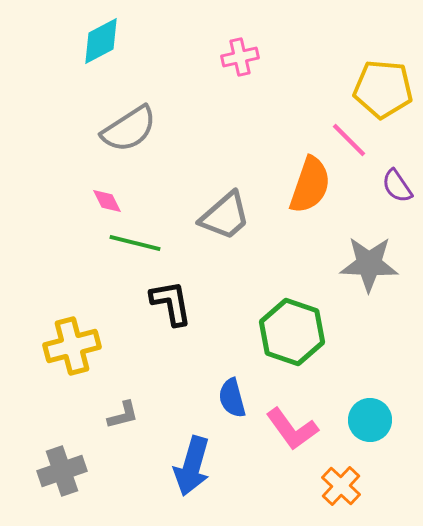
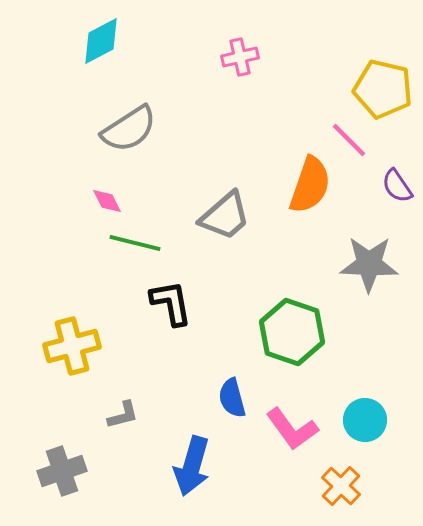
yellow pentagon: rotated 8 degrees clockwise
cyan circle: moved 5 px left
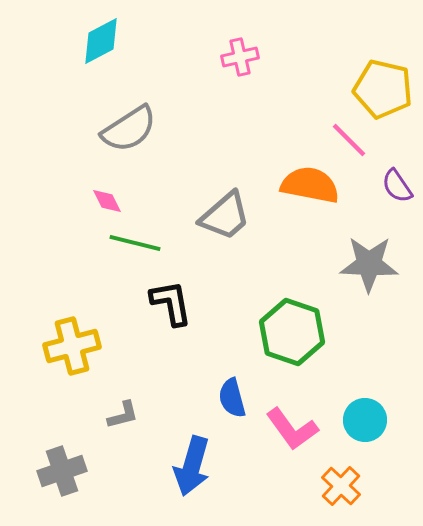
orange semicircle: rotated 98 degrees counterclockwise
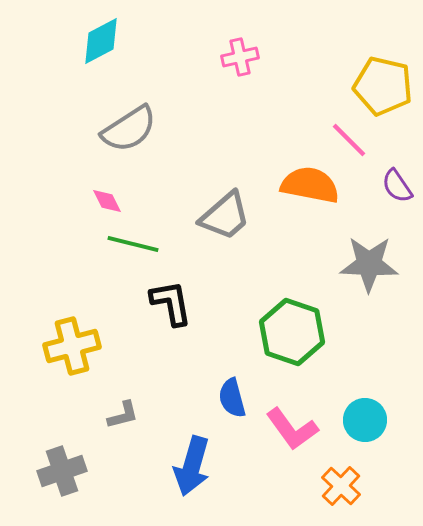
yellow pentagon: moved 3 px up
green line: moved 2 px left, 1 px down
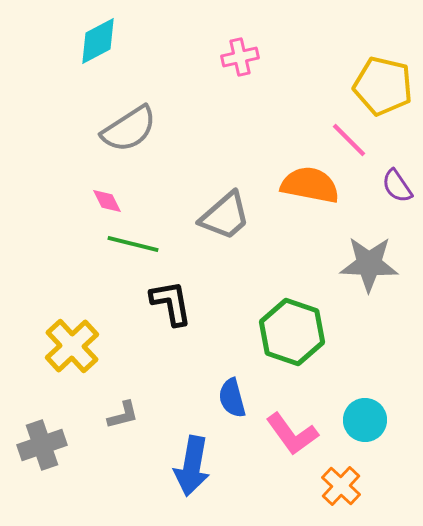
cyan diamond: moved 3 px left
yellow cross: rotated 28 degrees counterclockwise
pink L-shape: moved 5 px down
blue arrow: rotated 6 degrees counterclockwise
gray cross: moved 20 px left, 26 px up
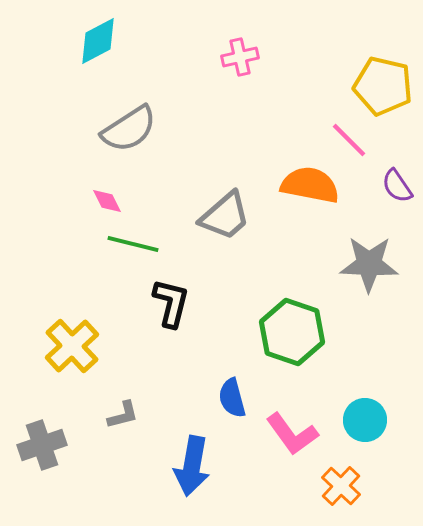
black L-shape: rotated 24 degrees clockwise
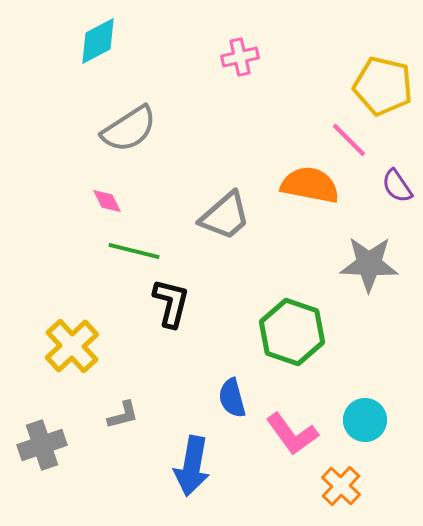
green line: moved 1 px right, 7 px down
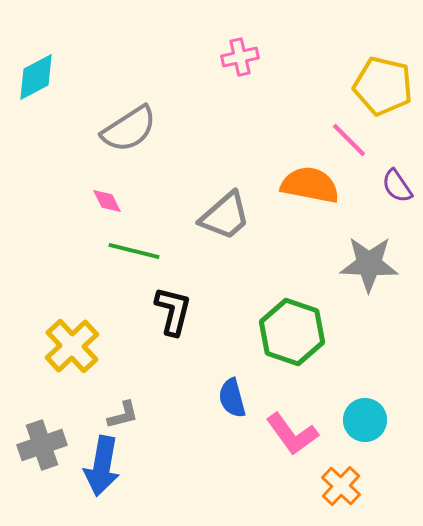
cyan diamond: moved 62 px left, 36 px down
black L-shape: moved 2 px right, 8 px down
blue arrow: moved 90 px left
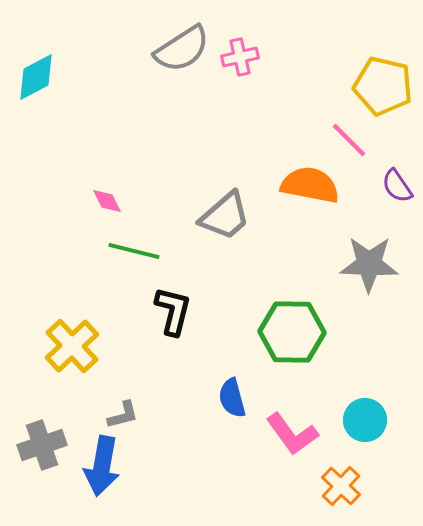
gray semicircle: moved 53 px right, 80 px up
green hexagon: rotated 18 degrees counterclockwise
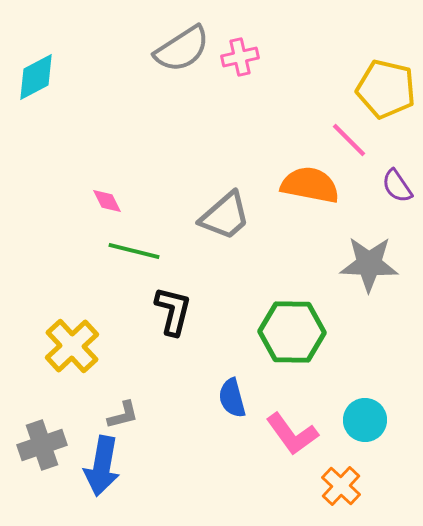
yellow pentagon: moved 3 px right, 3 px down
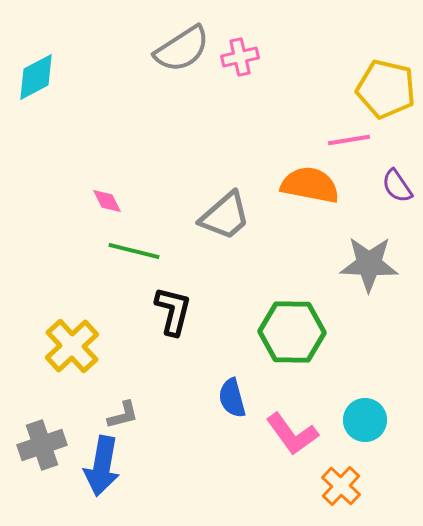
pink line: rotated 54 degrees counterclockwise
